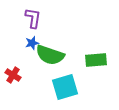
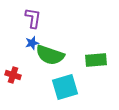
red cross: rotated 14 degrees counterclockwise
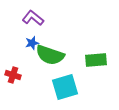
purple L-shape: rotated 60 degrees counterclockwise
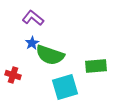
blue star: rotated 16 degrees counterclockwise
green rectangle: moved 6 px down
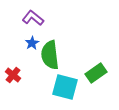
green semicircle: rotated 64 degrees clockwise
green rectangle: moved 7 px down; rotated 30 degrees counterclockwise
red cross: rotated 21 degrees clockwise
cyan square: rotated 32 degrees clockwise
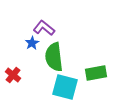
purple L-shape: moved 11 px right, 10 px down
green semicircle: moved 4 px right, 2 px down
green rectangle: rotated 25 degrees clockwise
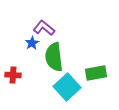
red cross: rotated 35 degrees counterclockwise
cyan square: moved 2 px right; rotated 32 degrees clockwise
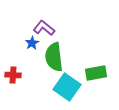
cyan square: rotated 12 degrees counterclockwise
